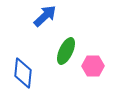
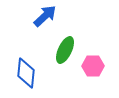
green ellipse: moved 1 px left, 1 px up
blue diamond: moved 3 px right
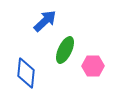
blue arrow: moved 5 px down
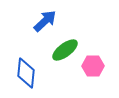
green ellipse: rotated 28 degrees clockwise
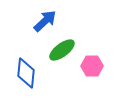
green ellipse: moved 3 px left
pink hexagon: moved 1 px left
